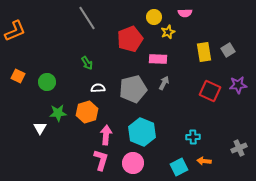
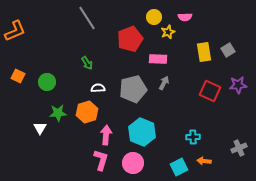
pink semicircle: moved 4 px down
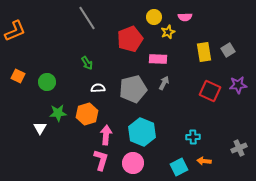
orange hexagon: moved 2 px down
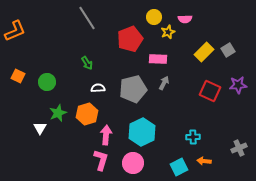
pink semicircle: moved 2 px down
yellow rectangle: rotated 54 degrees clockwise
green star: rotated 18 degrees counterclockwise
cyan hexagon: rotated 12 degrees clockwise
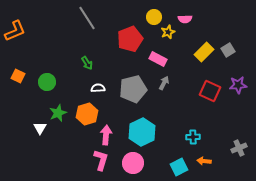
pink rectangle: rotated 24 degrees clockwise
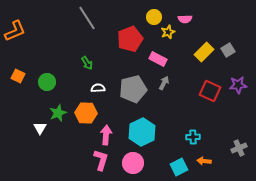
orange hexagon: moved 1 px left, 1 px up; rotated 20 degrees clockwise
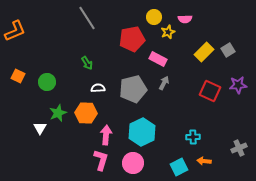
red pentagon: moved 2 px right; rotated 10 degrees clockwise
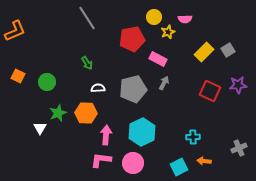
pink L-shape: rotated 100 degrees counterclockwise
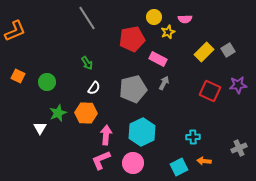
white semicircle: moved 4 px left; rotated 128 degrees clockwise
pink L-shape: rotated 30 degrees counterclockwise
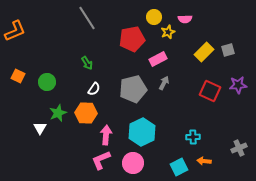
gray square: rotated 16 degrees clockwise
pink rectangle: rotated 54 degrees counterclockwise
white semicircle: moved 1 px down
